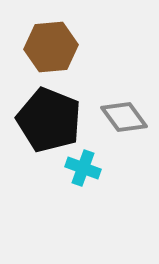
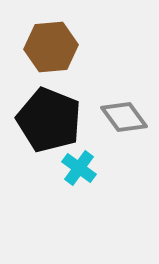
cyan cross: moved 4 px left; rotated 16 degrees clockwise
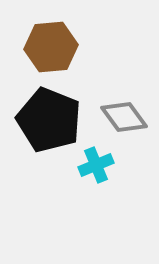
cyan cross: moved 17 px right, 3 px up; rotated 32 degrees clockwise
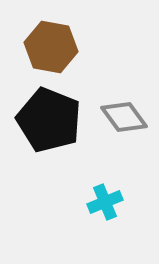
brown hexagon: rotated 15 degrees clockwise
cyan cross: moved 9 px right, 37 px down
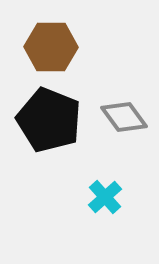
brown hexagon: rotated 9 degrees counterclockwise
cyan cross: moved 5 px up; rotated 20 degrees counterclockwise
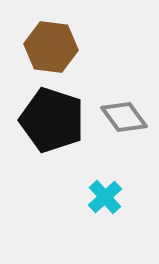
brown hexagon: rotated 6 degrees clockwise
black pentagon: moved 3 px right; rotated 4 degrees counterclockwise
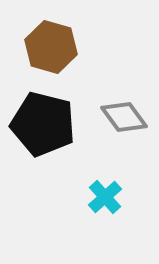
brown hexagon: rotated 9 degrees clockwise
black pentagon: moved 9 px left, 4 px down; rotated 4 degrees counterclockwise
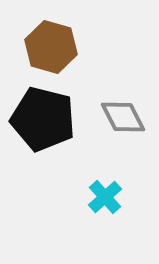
gray diamond: moved 1 px left; rotated 9 degrees clockwise
black pentagon: moved 5 px up
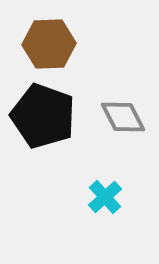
brown hexagon: moved 2 px left, 3 px up; rotated 18 degrees counterclockwise
black pentagon: moved 3 px up; rotated 6 degrees clockwise
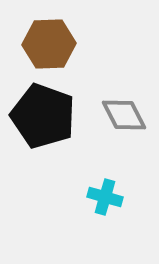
gray diamond: moved 1 px right, 2 px up
cyan cross: rotated 32 degrees counterclockwise
